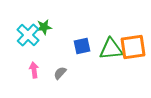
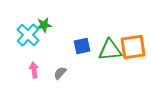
green star: moved 2 px up
green triangle: moved 1 px left, 1 px down
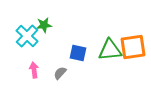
cyan cross: moved 1 px left, 1 px down
blue square: moved 4 px left, 7 px down; rotated 24 degrees clockwise
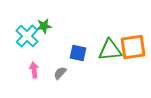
green star: moved 1 px down
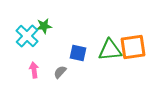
gray semicircle: moved 1 px up
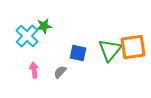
green triangle: rotated 45 degrees counterclockwise
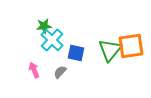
cyan cross: moved 25 px right, 4 px down
orange square: moved 2 px left, 1 px up
blue square: moved 2 px left
pink arrow: rotated 14 degrees counterclockwise
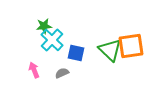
green triangle: rotated 25 degrees counterclockwise
gray semicircle: moved 2 px right, 1 px down; rotated 24 degrees clockwise
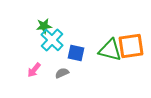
green triangle: rotated 30 degrees counterclockwise
pink arrow: rotated 119 degrees counterclockwise
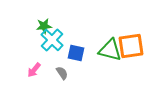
gray semicircle: rotated 80 degrees clockwise
